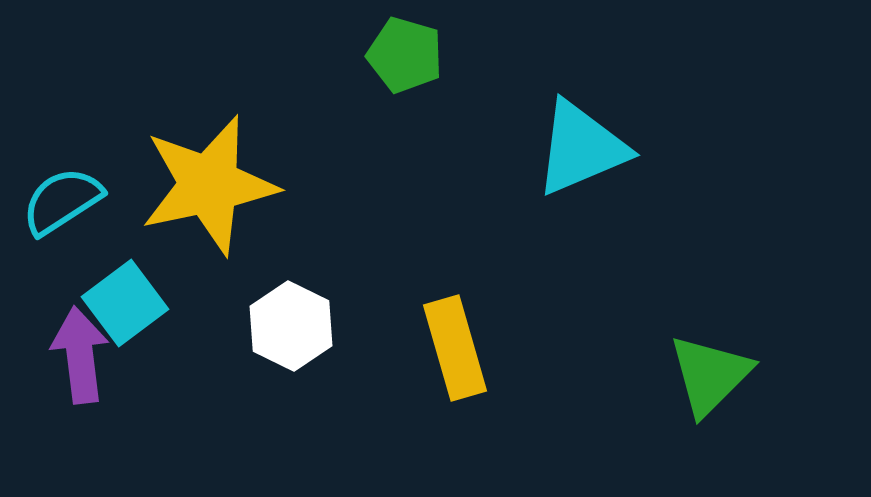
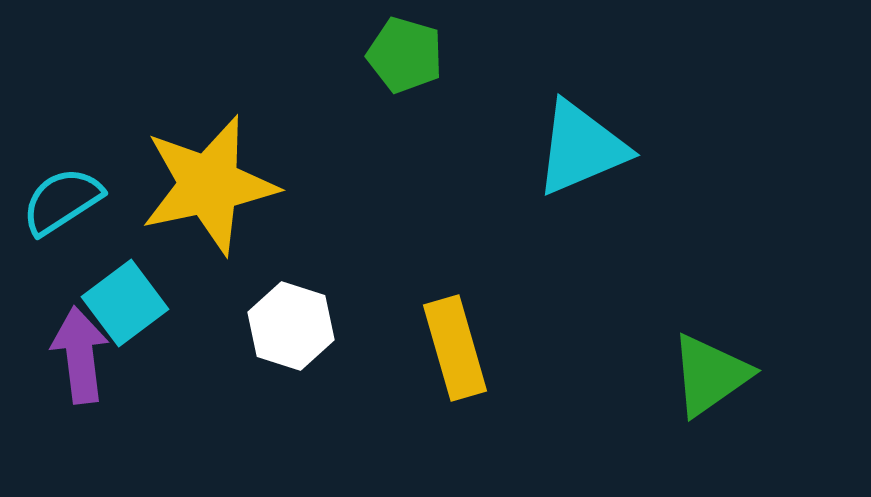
white hexagon: rotated 8 degrees counterclockwise
green triangle: rotated 10 degrees clockwise
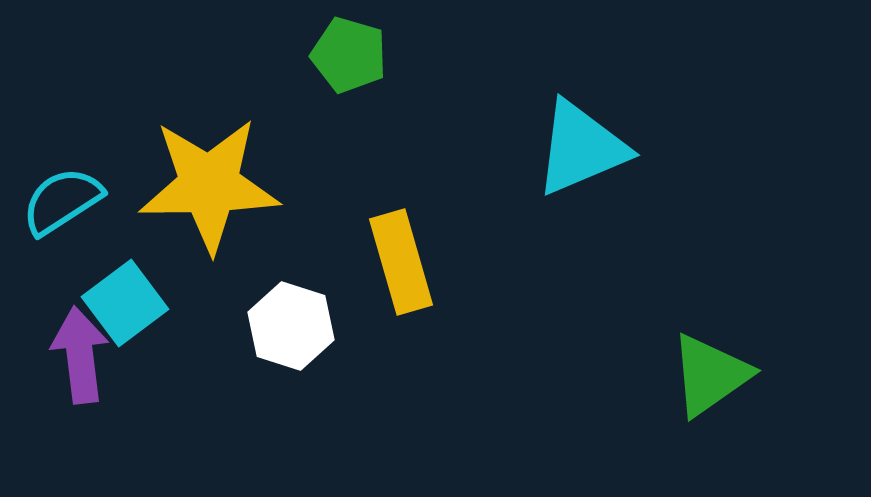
green pentagon: moved 56 px left
yellow star: rotated 11 degrees clockwise
yellow rectangle: moved 54 px left, 86 px up
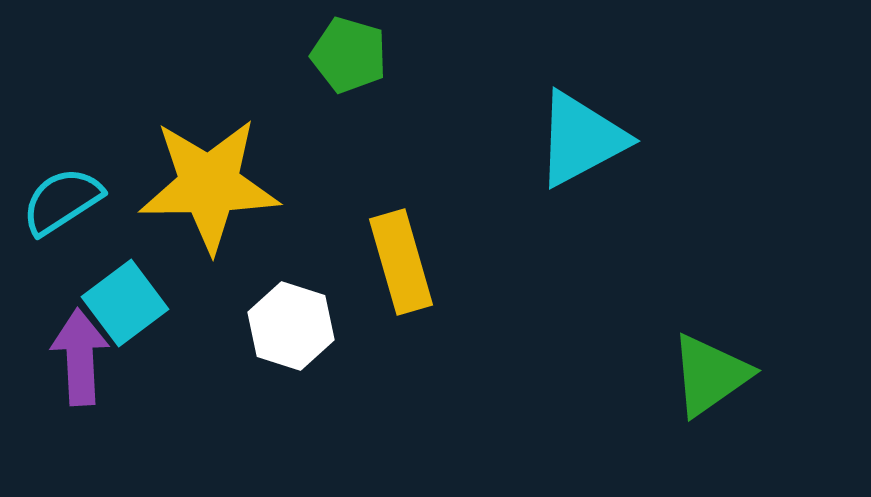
cyan triangle: moved 9 px up; rotated 5 degrees counterclockwise
purple arrow: moved 2 px down; rotated 4 degrees clockwise
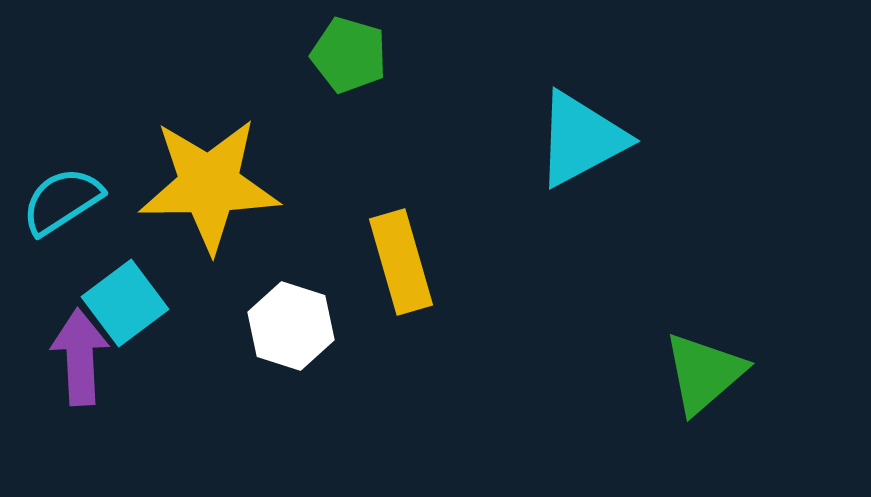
green triangle: moved 6 px left, 2 px up; rotated 6 degrees counterclockwise
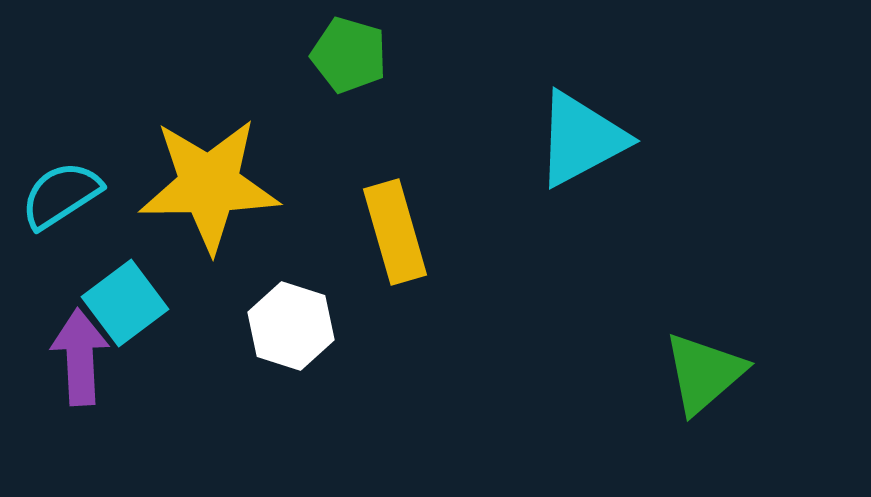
cyan semicircle: moved 1 px left, 6 px up
yellow rectangle: moved 6 px left, 30 px up
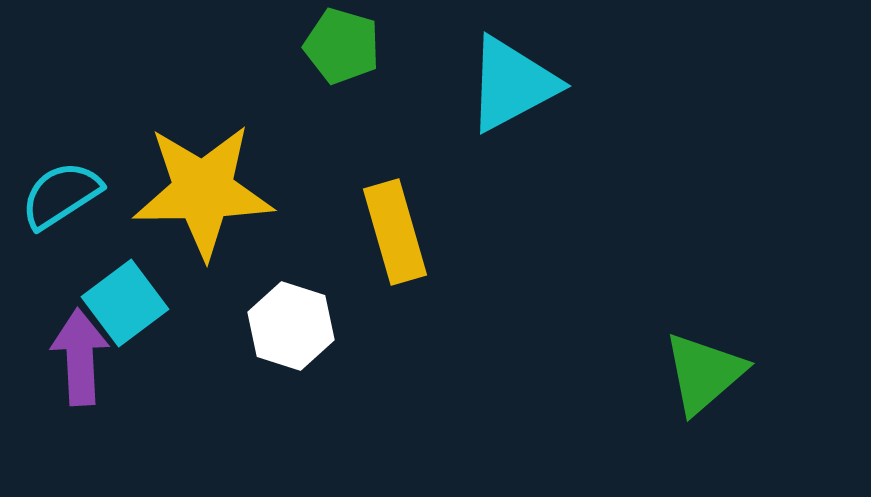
green pentagon: moved 7 px left, 9 px up
cyan triangle: moved 69 px left, 55 px up
yellow star: moved 6 px left, 6 px down
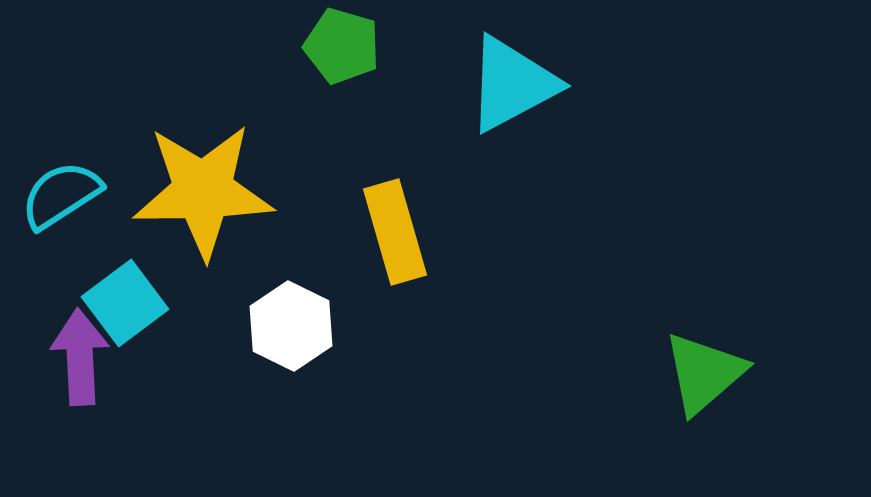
white hexagon: rotated 8 degrees clockwise
